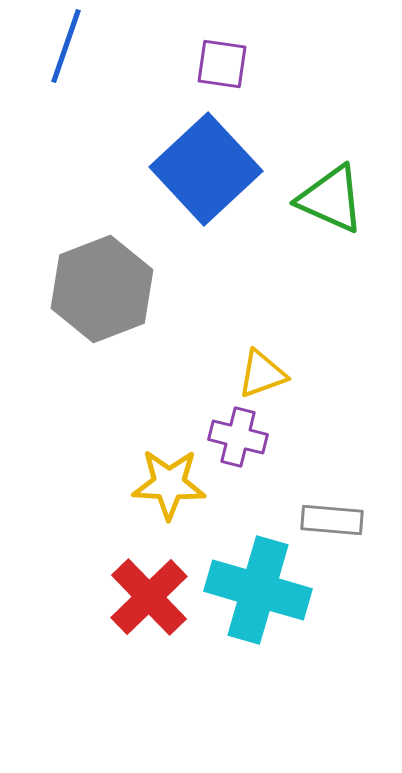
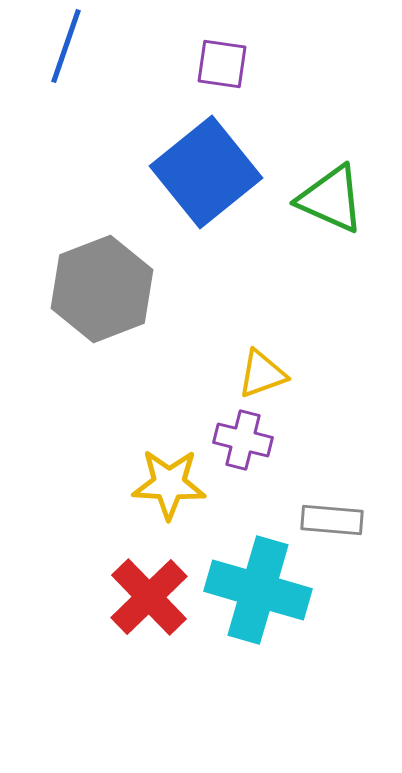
blue square: moved 3 px down; rotated 4 degrees clockwise
purple cross: moved 5 px right, 3 px down
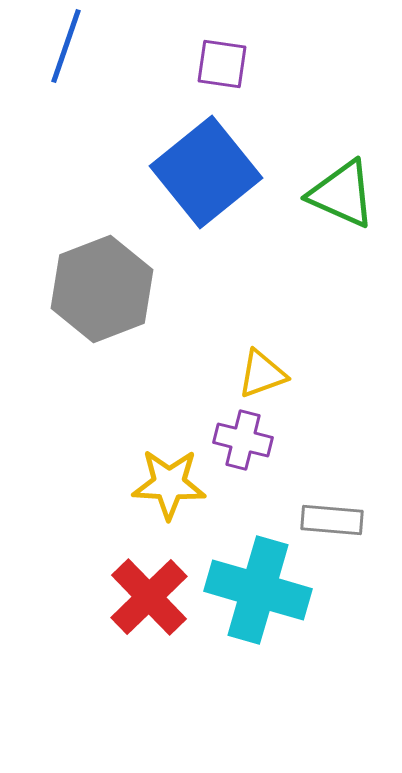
green triangle: moved 11 px right, 5 px up
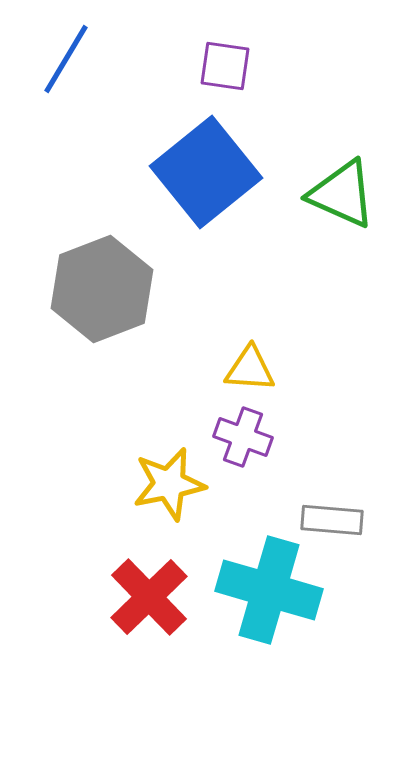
blue line: moved 13 px down; rotated 12 degrees clockwise
purple square: moved 3 px right, 2 px down
yellow triangle: moved 12 px left, 5 px up; rotated 24 degrees clockwise
purple cross: moved 3 px up; rotated 6 degrees clockwise
yellow star: rotated 14 degrees counterclockwise
cyan cross: moved 11 px right
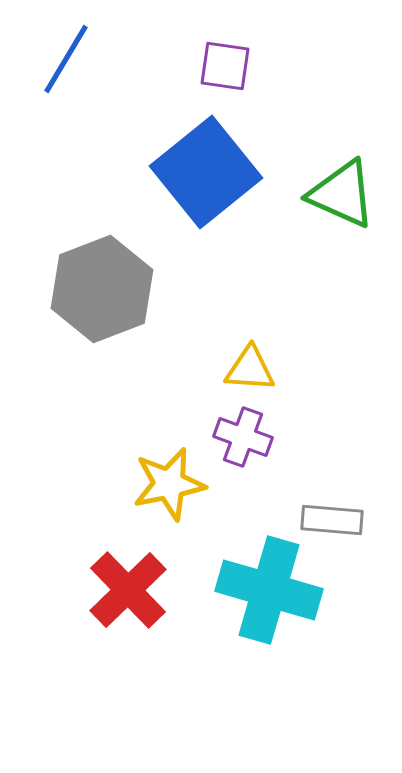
red cross: moved 21 px left, 7 px up
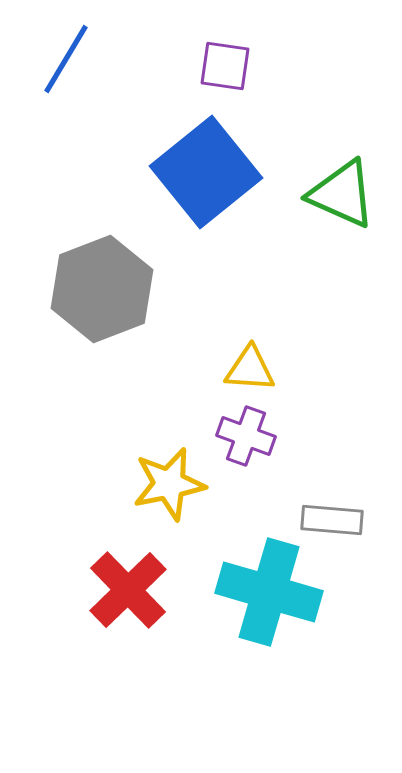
purple cross: moved 3 px right, 1 px up
cyan cross: moved 2 px down
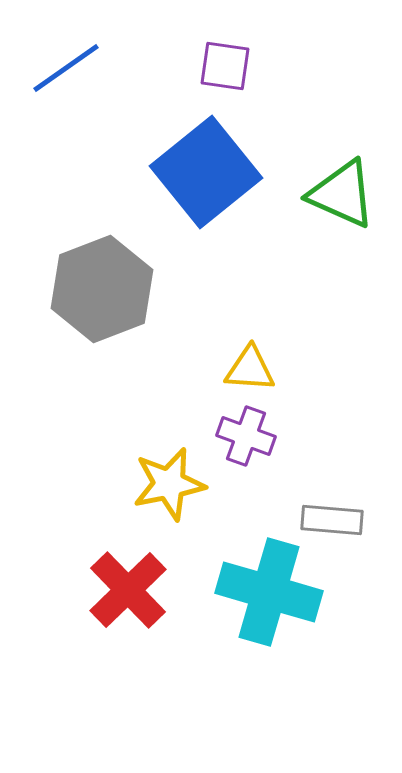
blue line: moved 9 px down; rotated 24 degrees clockwise
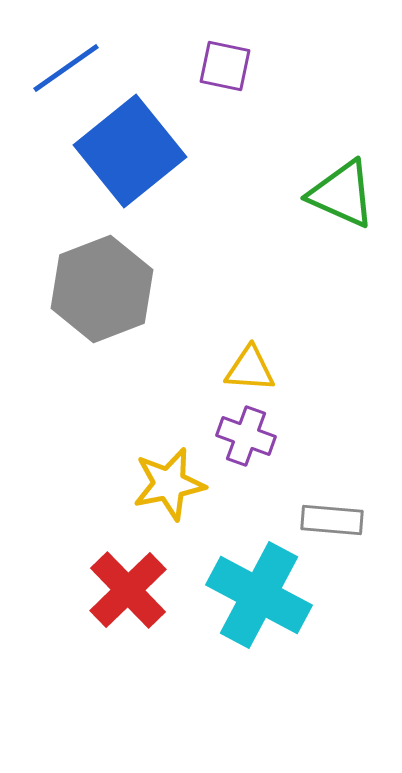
purple square: rotated 4 degrees clockwise
blue square: moved 76 px left, 21 px up
cyan cross: moved 10 px left, 3 px down; rotated 12 degrees clockwise
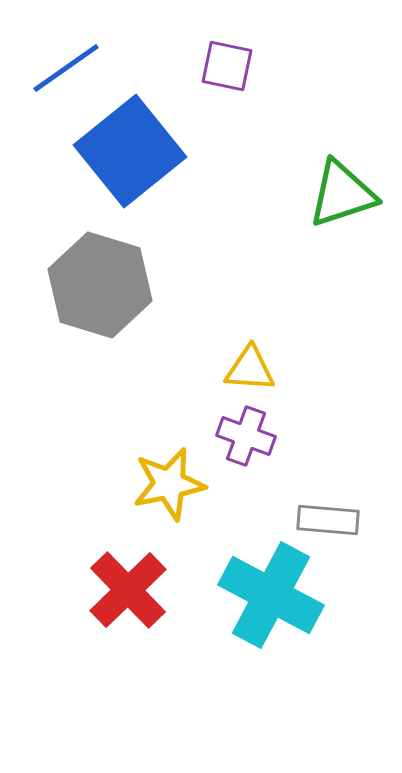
purple square: moved 2 px right
green triangle: rotated 42 degrees counterclockwise
gray hexagon: moved 2 px left, 4 px up; rotated 22 degrees counterclockwise
gray rectangle: moved 4 px left
cyan cross: moved 12 px right
